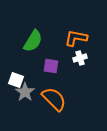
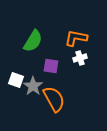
gray star: moved 8 px right, 6 px up
orange semicircle: rotated 16 degrees clockwise
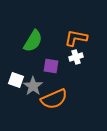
white cross: moved 4 px left, 1 px up
orange semicircle: rotated 96 degrees clockwise
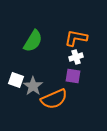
purple square: moved 22 px right, 10 px down
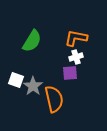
green semicircle: moved 1 px left
purple square: moved 3 px left, 3 px up; rotated 14 degrees counterclockwise
orange semicircle: rotated 80 degrees counterclockwise
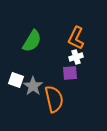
orange L-shape: rotated 75 degrees counterclockwise
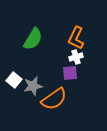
green semicircle: moved 1 px right, 2 px up
white square: moved 2 px left; rotated 21 degrees clockwise
gray star: rotated 24 degrees clockwise
orange semicircle: rotated 68 degrees clockwise
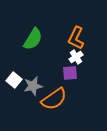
white cross: rotated 16 degrees counterclockwise
